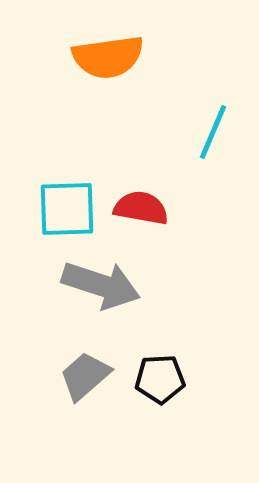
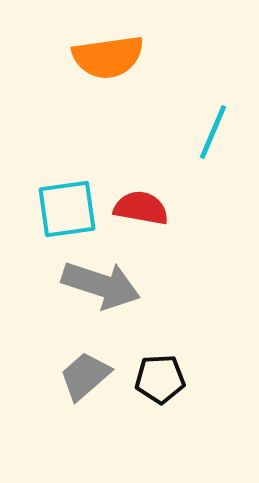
cyan square: rotated 6 degrees counterclockwise
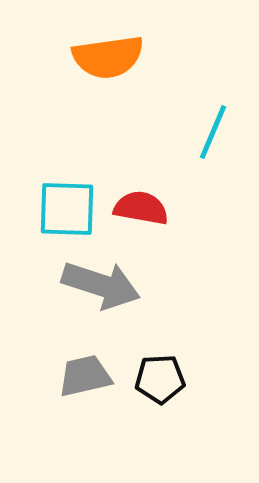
cyan square: rotated 10 degrees clockwise
gray trapezoid: rotated 28 degrees clockwise
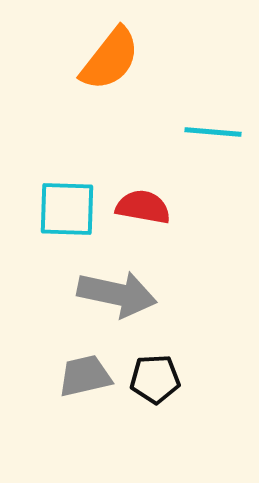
orange semicircle: moved 2 px right, 2 px down; rotated 44 degrees counterclockwise
cyan line: rotated 72 degrees clockwise
red semicircle: moved 2 px right, 1 px up
gray arrow: moved 16 px right, 9 px down; rotated 6 degrees counterclockwise
black pentagon: moved 5 px left
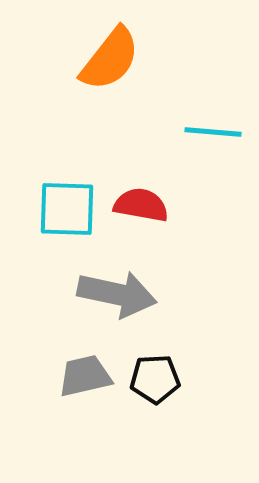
red semicircle: moved 2 px left, 2 px up
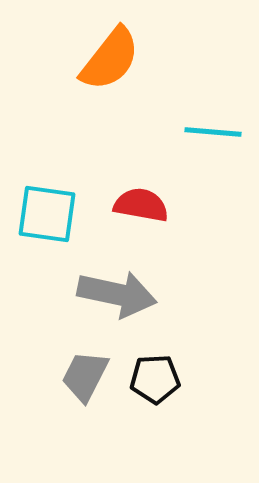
cyan square: moved 20 px left, 5 px down; rotated 6 degrees clockwise
gray trapezoid: rotated 50 degrees counterclockwise
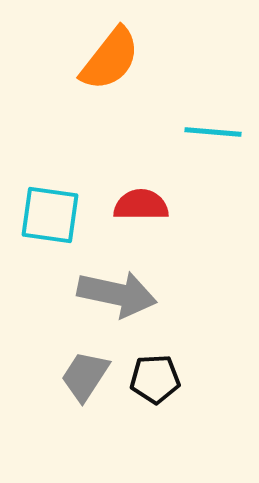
red semicircle: rotated 10 degrees counterclockwise
cyan square: moved 3 px right, 1 px down
gray trapezoid: rotated 6 degrees clockwise
